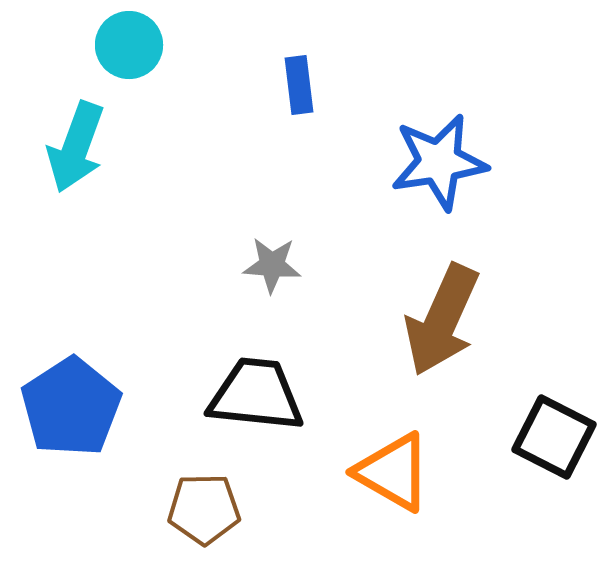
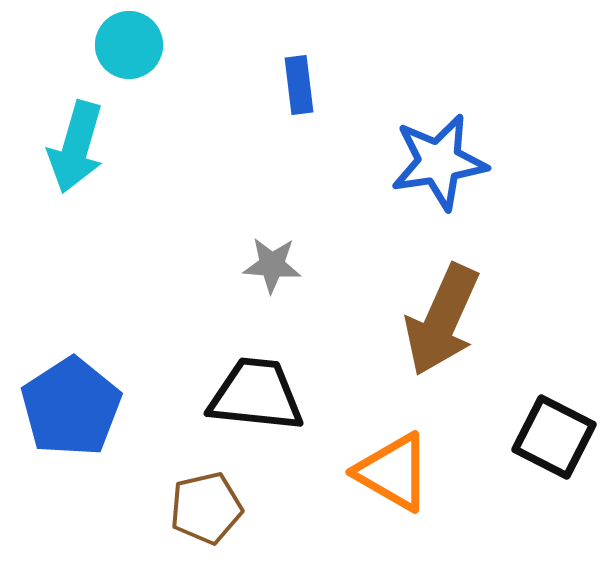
cyan arrow: rotated 4 degrees counterclockwise
brown pentagon: moved 2 px right, 1 px up; rotated 12 degrees counterclockwise
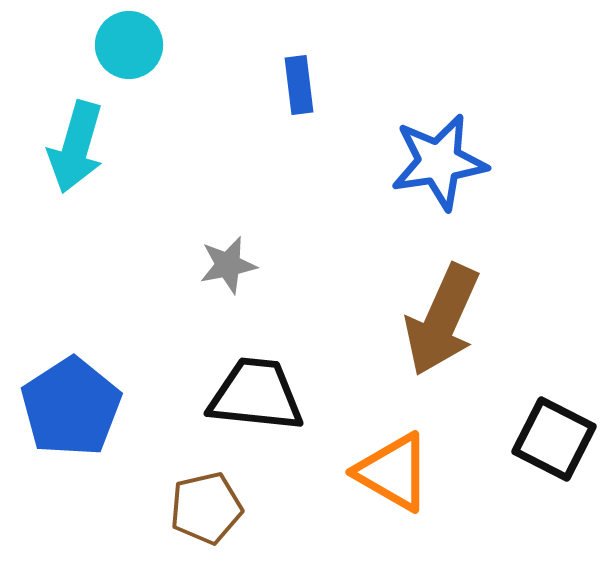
gray star: moved 44 px left; rotated 16 degrees counterclockwise
black square: moved 2 px down
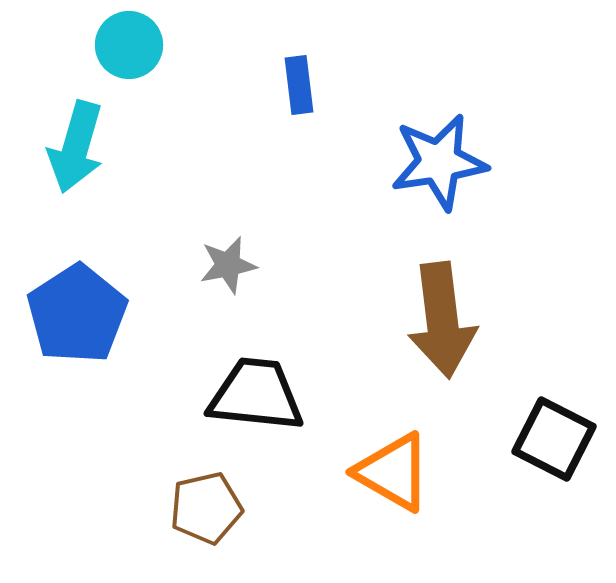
brown arrow: rotated 31 degrees counterclockwise
blue pentagon: moved 6 px right, 93 px up
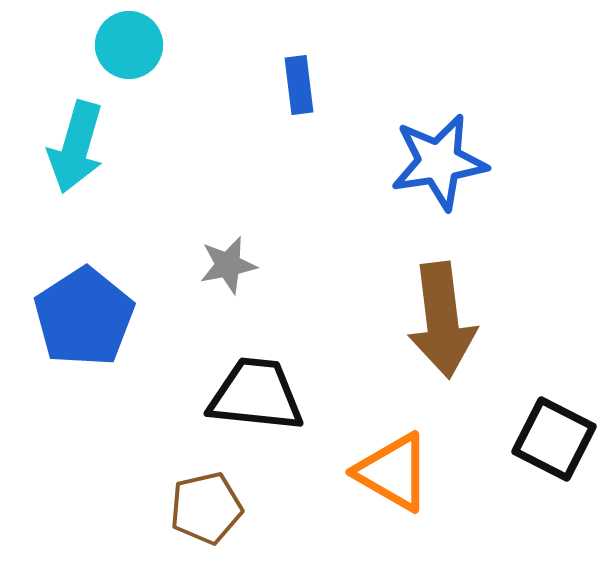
blue pentagon: moved 7 px right, 3 px down
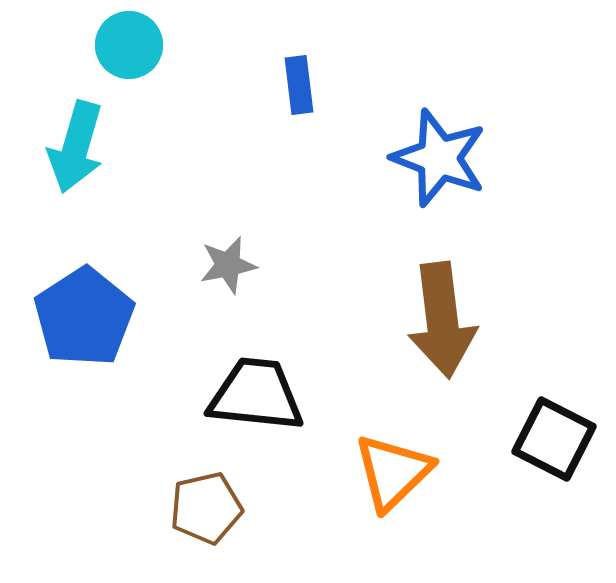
blue star: moved 4 px up; rotated 30 degrees clockwise
orange triangle: rotated 46 degrees clockwise
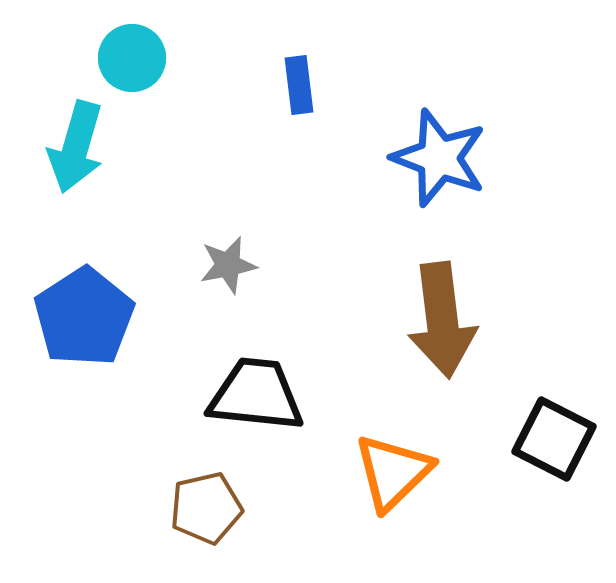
cyan circle: moved 3 px right, 13 px down
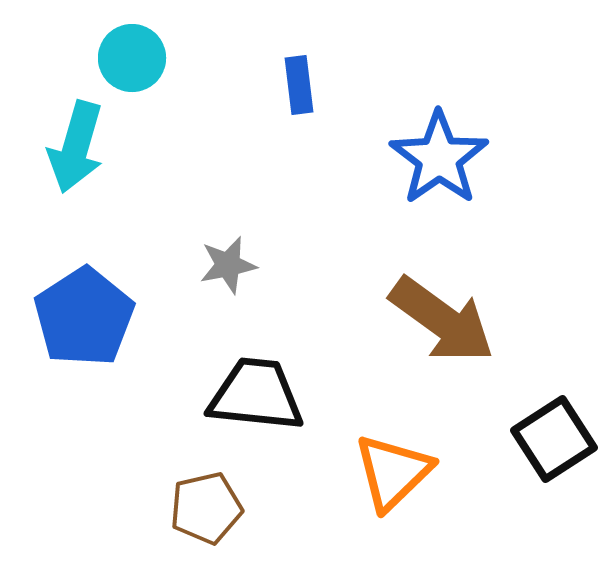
blue star: rotated 16 degrees clockwise
brown arrow: rotated 47 degrees counterclockwise
black square: rotated 30 degrees clockwise
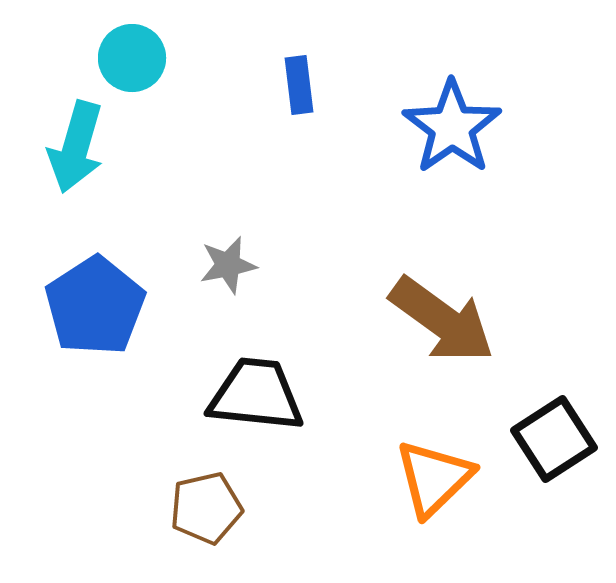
blue star: moved 13 px right, 31 px up
blue pentagon: moved 11 px right, 11 px up
orange triangle: moved 41 px right, 6 px down
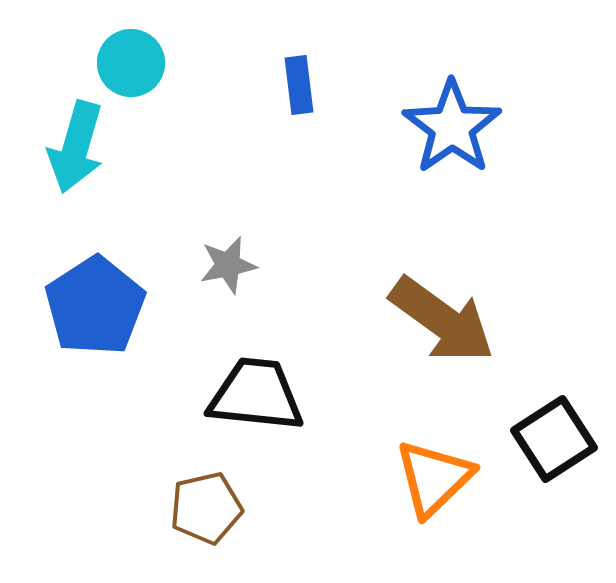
cyan circle: moved 1 px left, 5 px down
